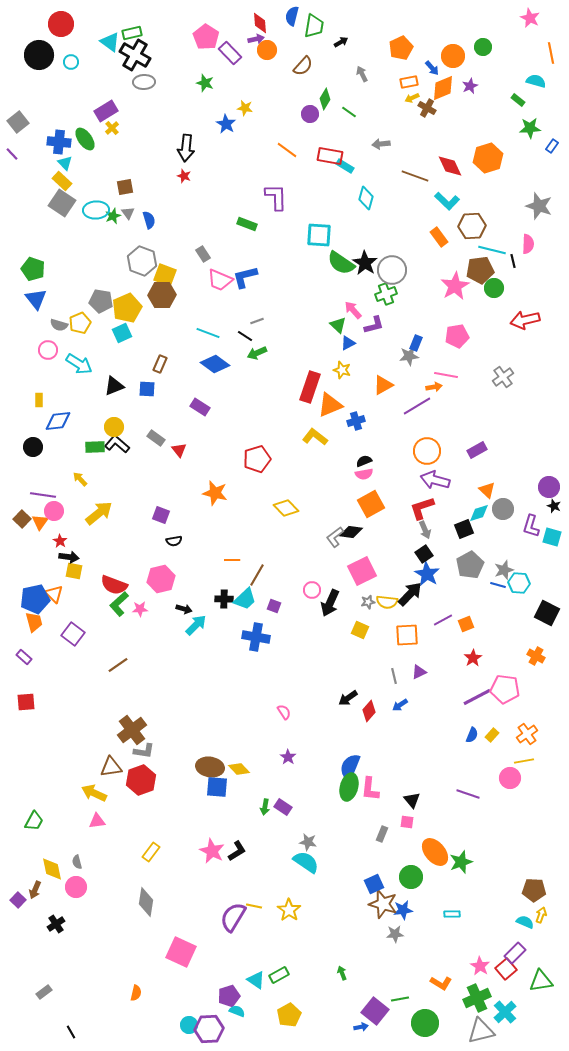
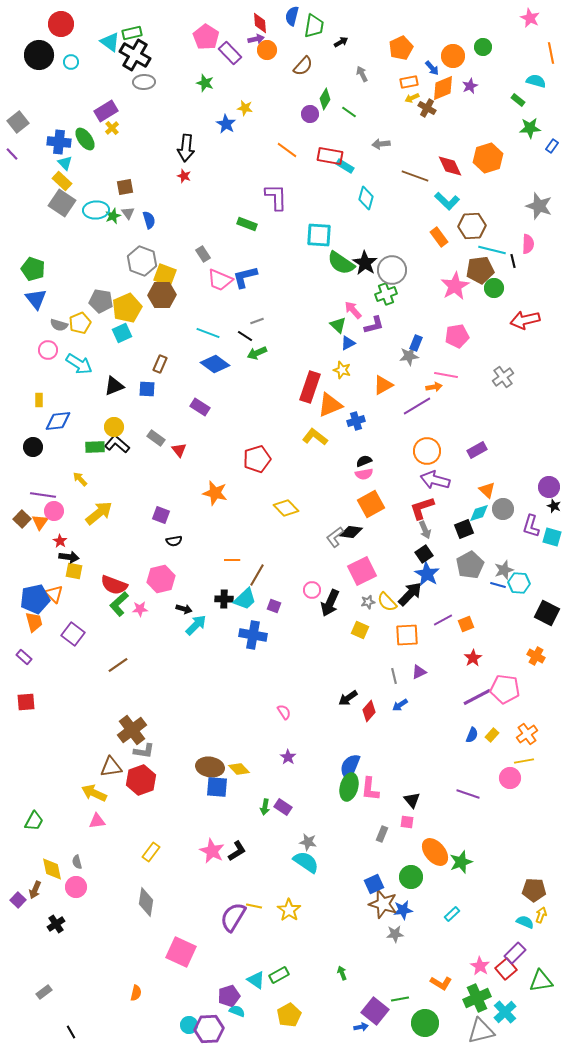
yellow semicircle at (387, 602): rotated 40 degrees clockwise
blue cross at (256, 637): moved 3 px left, 2 px up
cyan rectangle at (452, 914): rotated 42 degrees counterclockwise
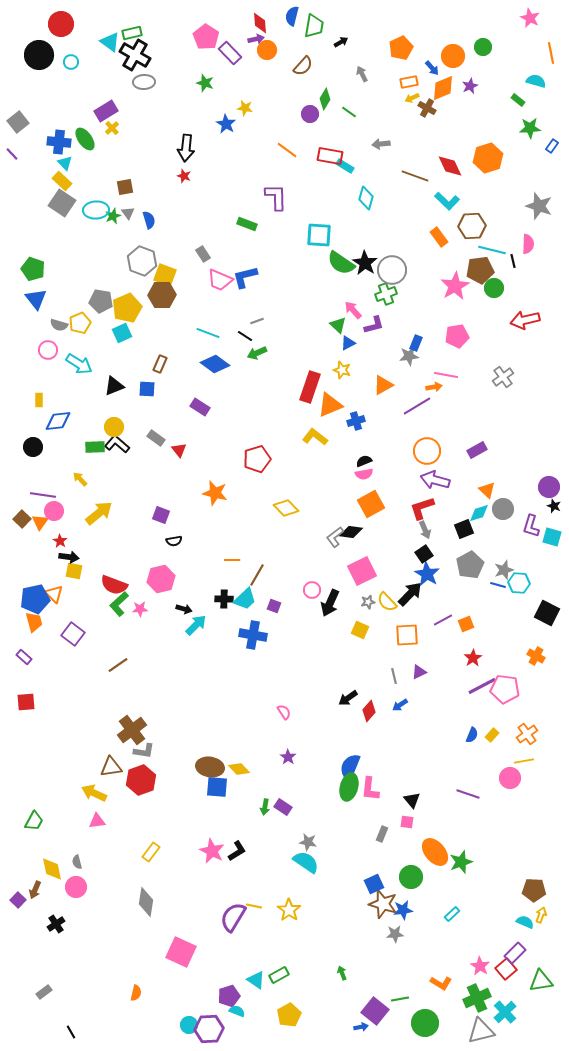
purple line at (477, 697): moved 5 px right, 11 px up
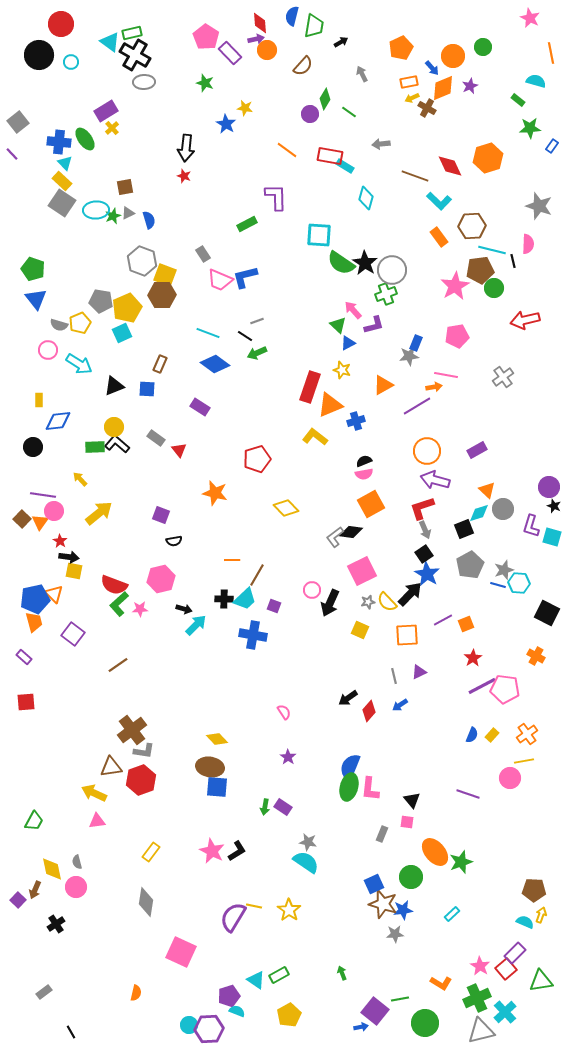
cyan L-shape at (447, 201): moved 8 px left
gray triangle at (128, 213): rotated 40 degrees clockwise
green rectangle at (247, 224): rotated 48 degrees counterclockwise
yellow diamond at (239, 769): moved 22 px left, 30 px up
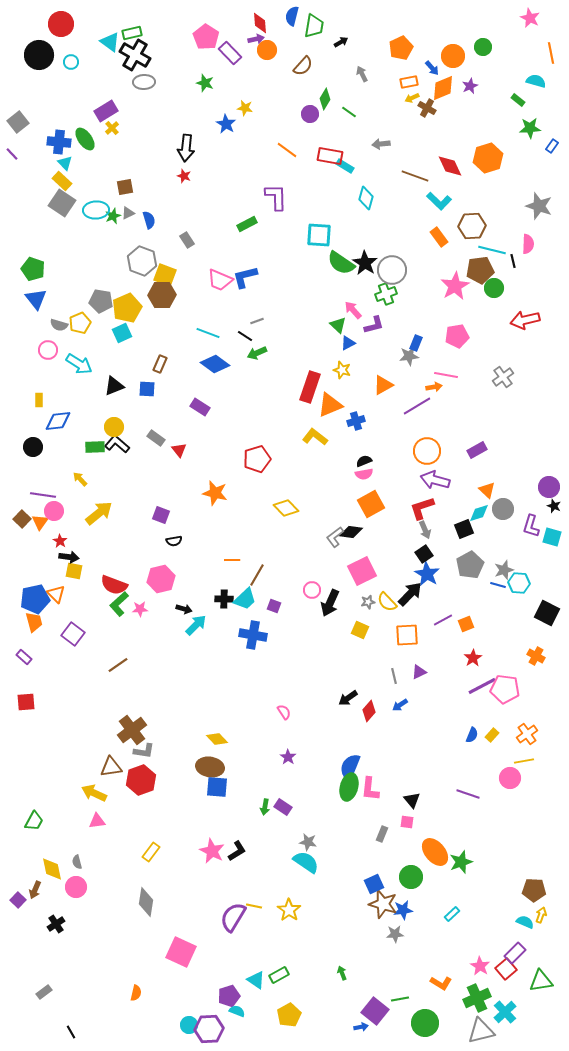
gray rectangle at (203, 254): moved 16 px left, 14 px up
orange triangle at (54, 594): moved 2 px right
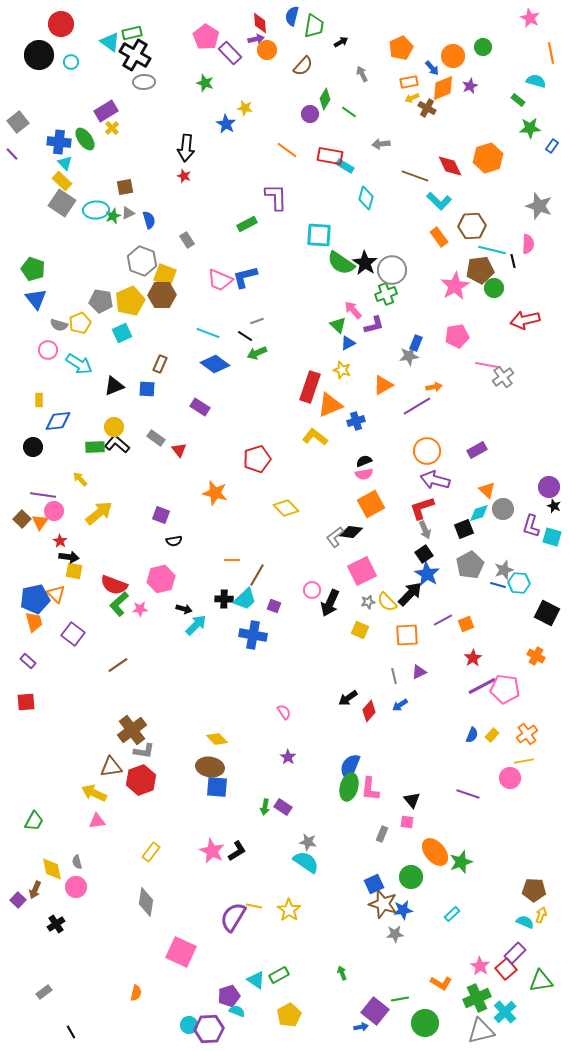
yellow pentagon at (127, 308): moved 3 px right, 7 px up
pink line at (446, 375): moved 41 px right, 10 px up
purple rectangle at (24, 657): moved 4 px right, 4 px down
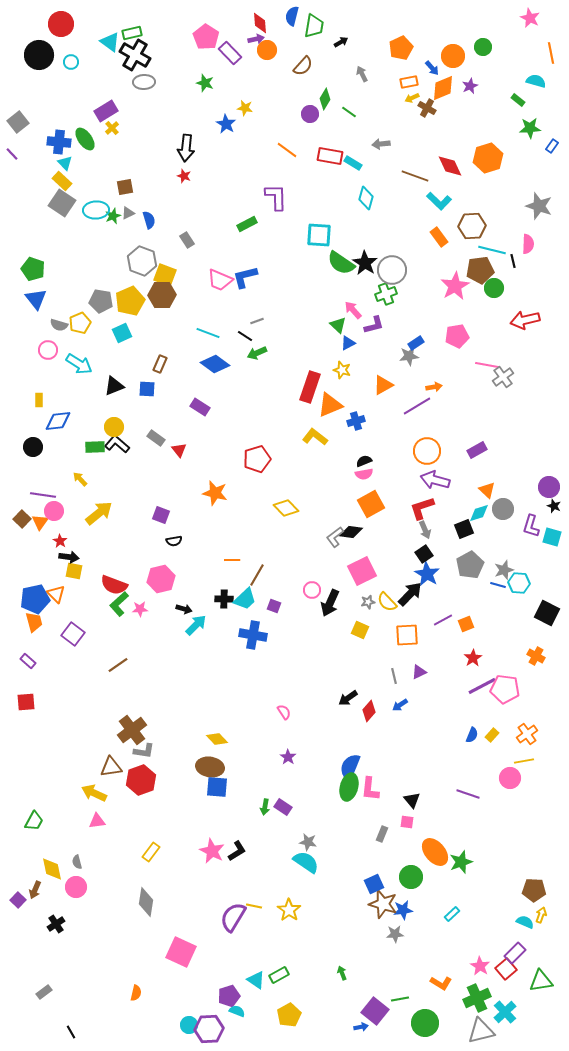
cyan rectangle at (345, 166): moved 8 px right, 3 px up
blue rectangle at (416, 343): rotated 35 degrees clockwise
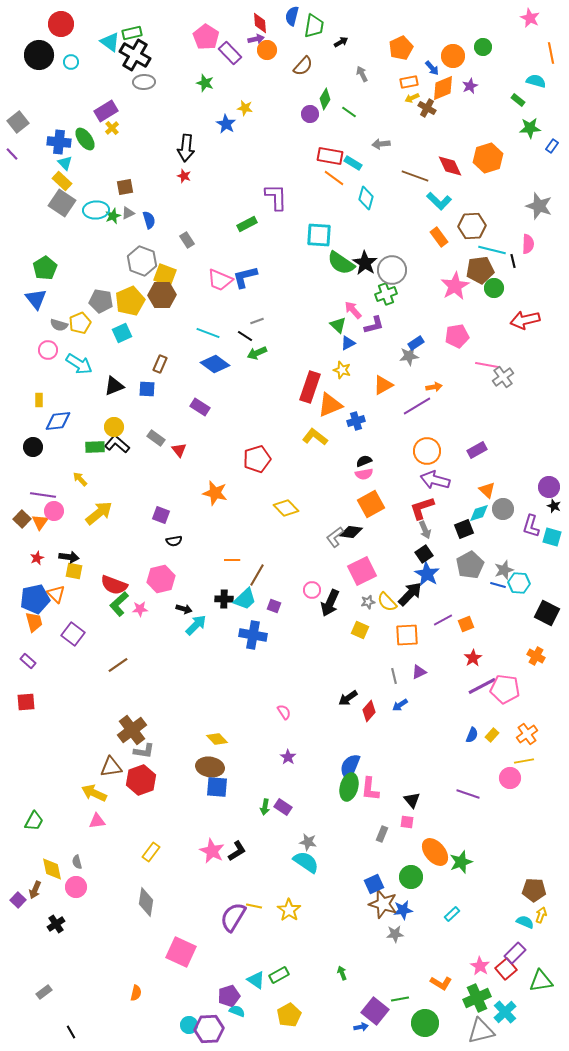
orange line at (287, 150): moved 47 px right, 28 px down
green pentagon at (33, 269): moved 12 px right, 1 px up; rotated 20 degrees clockwise
red star at (60, 541): moved 23 px left, 17 px down; rotated 16 degrees clockwise
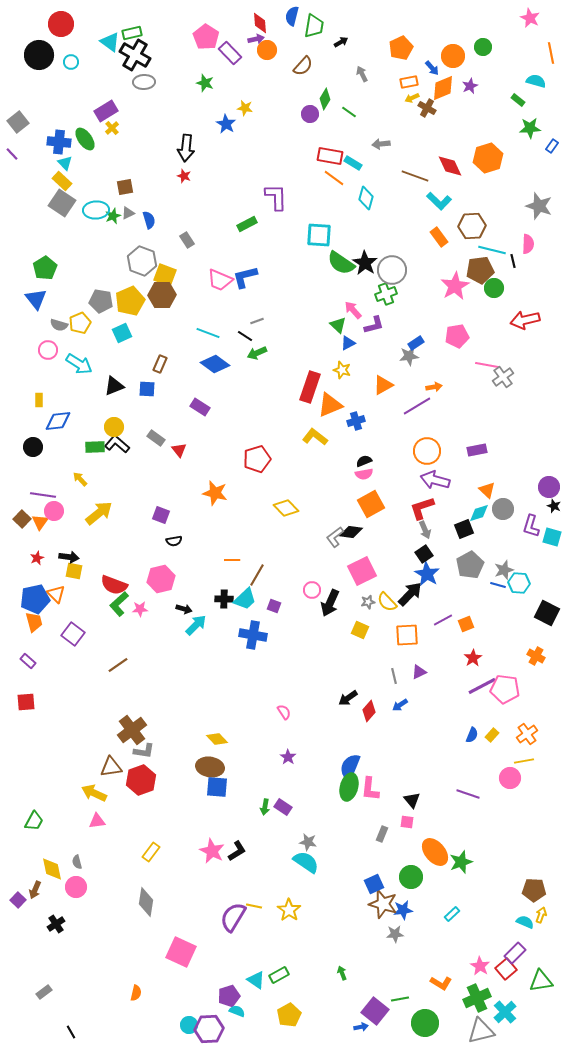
purple rectangle at (477, 450): rotated 18 degrees clockwise
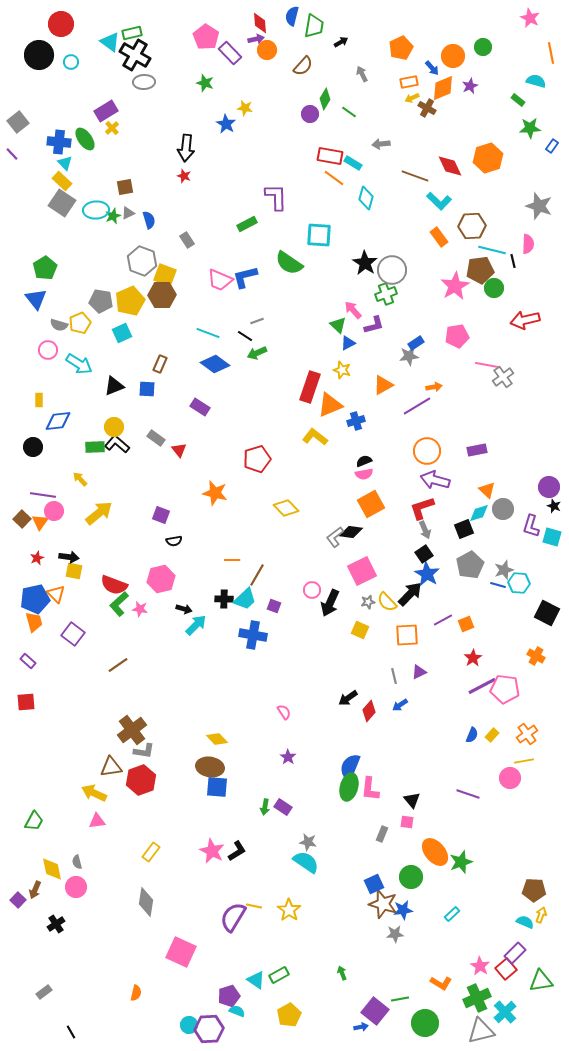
green semicircle at (341, 263): moved 52 px left
pink star at (140, 609): rotated 14 degrees clockwise
